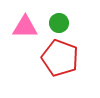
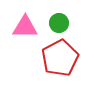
red pentagon: rotated 24 degrees clockwise
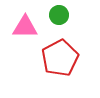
green circle: moved 8 px up
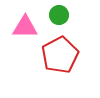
red pentagon: moved 3 px up
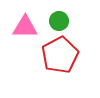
green circle: moved 6 px down
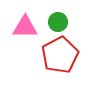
green circle: moved 1 px left, 1 px down
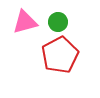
pink triangle: moved 5 px up; rotated 16 degrees counterclockwise
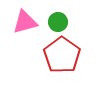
red pentagon: moved 2 px right; rotated 9 degrees counterclockwise
